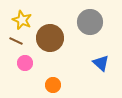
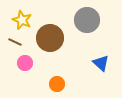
gray circle: moved 3 px left, 2 px up
brown line: moved 1 px left, 1 px down
orange circle: moved 4 px right, 1 px up
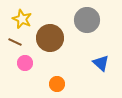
yellow star: moved 1 px up
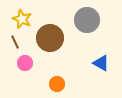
brown line: rotated 40 degrees clockwise
blue triangle: rotated 12 degrees counterclockwise
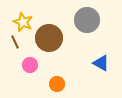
yellow star: moved 1 px right, 3 px down
brown circle: moved 1 px left
pink circle: moved 5 px right, 2 px down
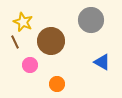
gray circle: moved 4 px right
brown circle: moved 2 px right, 3 px down
blue triangle: moved 1 px right, 1 px up
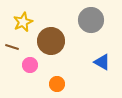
yellow star: rotated 24 degrees clockwise
brown line: moved 3 px left, 5 px down; rotated 48 degrees counterclockwise
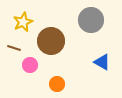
brown line: moved 2 px right, 1 px down
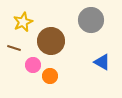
pink circle: moved 3 px right
orange circle: moved 7 px left, 8 px up
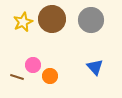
brown circle: moved 1 px right, 22 px up
brown line: moved 3 px right, 29 px down
blue triangle: moved 7 px left, 5 px down; rotated 18 degrees clockwise
